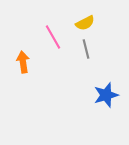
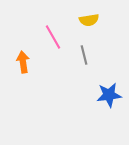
yellow semicircle: moved 4 px right, 3 px up; rotated 18 degrees clockwise
gray line: moved 2 px left, 6 px down
blue star: moved 3 px right; rotated 10 degrees clockwise
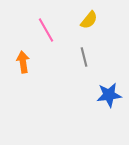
yellow semicircle: rotated 42 degrees counterclockwise
pink line: moved 7 px left, 7 px up
gray line: moved 2 px down
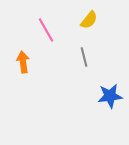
blue star: moved 1 px right, 1 px down
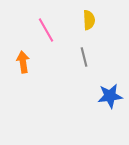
yellow semicircle: rotated 42 degrees counterclockwise
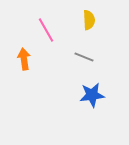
gray line: rotated 54 degrees counterclockwise
orange arrow: moved 1 px right, 3 px up
blue star: moved 18 px left, 1 px up
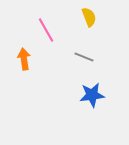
yellow semicircle: moved 3 px up; rotated 18 degrees counterclockwise
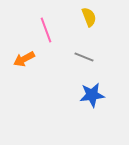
pink line: rotated 10 degrees clockwise
orange arrow: rotated 110 degrees counterclockwise
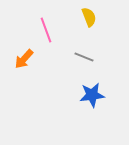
orange arrow: rotated 20 degrees counterclockwise
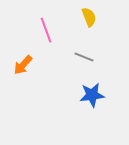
orange arrow: moved 1 px left, 6 px down
